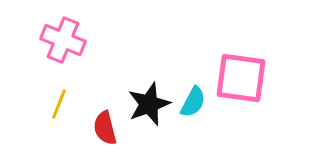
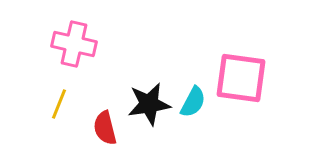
pink cross: moved 11 px right, 4 px down; rotated 9 degrees counterclockwise
black star: rotated 12 degrees clockwise
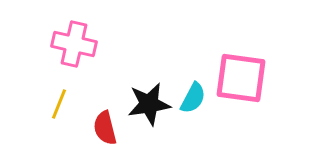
cyan semicircle: moved 4 px up
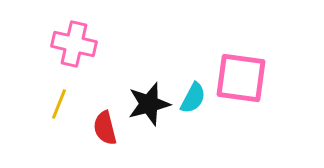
black star: rotated 6 degrees counterclockwise
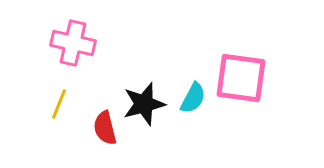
pink cross: moved 1 px left, 1 px up
black star: moved 5 px left
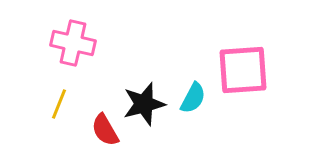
pink square: moved 2 px right, 8 px up; rotated 12 degrees counterclockwise
red semicircle: moved 2 px down; rotated 16 degrees counterclockwise
